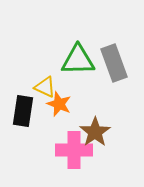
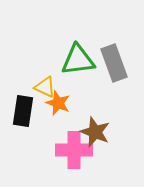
green triangle: rotated 6 degrees counterclockwise
orange star: moved 1 px left, 1 px up
brown star: rotated 16 degrees counterclockwise
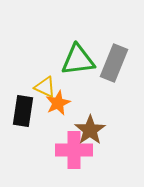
gray rectangle: rotated 42 degrees clockwise
orange star: rotated 25 degrees clockwise
brown star: moved 5 px left, 2 px up; rotated 16 degrees clockwise
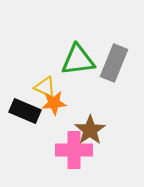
orange star: moved 4 px left; rotated 20 degrees clockwise
black rectangle: moved 2 px right; rotated 76 degrees counterclockwise
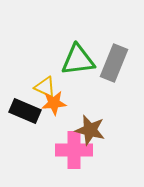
brown star: rotated 24 degrees counterclockwise
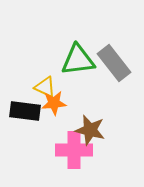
gray rectangle: rotated 60 degrees counterclockwise
black rectangle: rotated 16 degrees counterclockwise
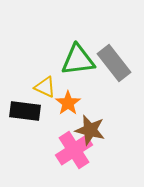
orange star: moved 14 px right; rotated 30 degrees counterclockwise
pink cross: rotated 33 degrees counterclockwise
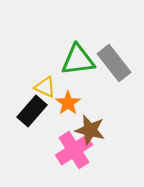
black rectangle: moved 7 px right; rotated 56 degrees counterclockwise
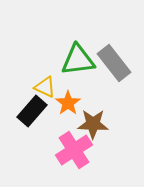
brown star: moved 3 px right, 6 px up; rotated 12 degrees counterclockwise
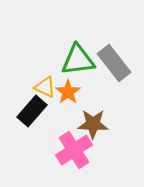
orange star: moved 11 px up
